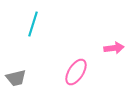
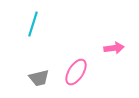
gray trapezoid: moved 23 px right
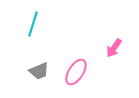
pink arrow: rotated 132 degrees clockwise
gray trapezoid: moved 7 px up; rotated 10 degrees counterclockwise
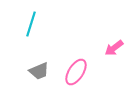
cyan line: moved 2 px left
pink arrow: rotated 18 degrees clockwise
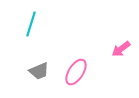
pink arrow: moved 7 px right, 1 px down
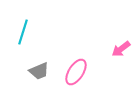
cyan line: moved 8 px left, 8 px down
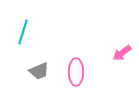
pink arrow: moved 1 px right, 4 px down
pink ellipse: rotated 32 degrees counterclockwise
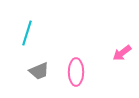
cyan line: moved 4 px right, 1 px down
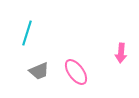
pink arrow: moved 1 px left; rotated 48 degrees counterclockwise
pink ellipse: rotated 36 degrees counterclockwise
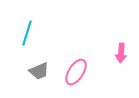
pink ellipse: rotated 68 degrees clockwise
